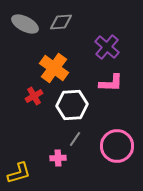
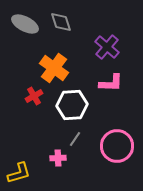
gray diamond: rotated 75 degrees clockwise
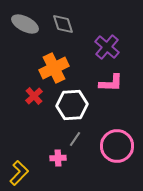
gray diamond: moved 2 px right, 2 px down
orange cross: rotated 28 degrees clockwise
red cross: rotated 12 degrees counterclockwise
yellow L-shape: rotated 30 degrees counterclockwise
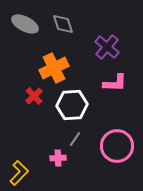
pink L-shape: moved 4 px right
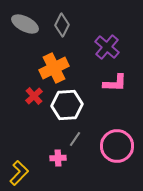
gray diamond: moved 1 px left, 1 px down; rotated 45 degrees clockwise
white hexagon: moved 5 px left
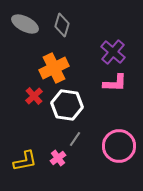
gray diamond: rotated 10 degrees counterclockwise
purple cross: moved 6 px right, 5 px down
white hexagon: rotated 12 degrees clockwise
pink circle: moved 2 px right
pink cross: rotated 35 degrees counterclockwise
yellow L-shape: moved 6 px right, 12 px up; rotated 35 degrees clockwise
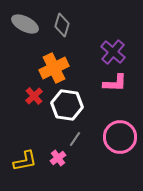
pink circle: moved 1 px right, 9 px up
